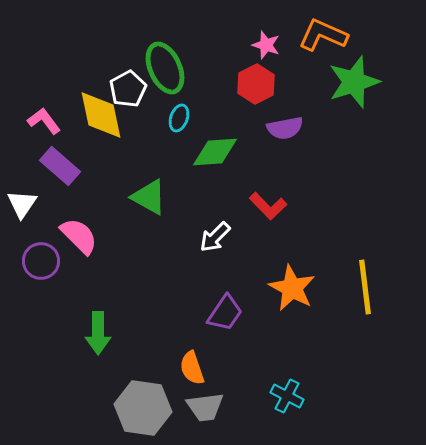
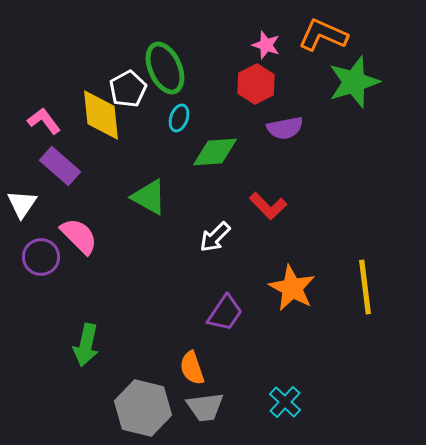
yellow diamond: rotated 6 degrees clockwise
purple circle: moved 4 px up
green arrow: moved 12 px left, 12 px down; rotated 12 degrees clockwise
cyan cross: moved 2 px left, 6 px down; rotated 16 degrees clockwise
gray hexagon: rotated 6 degrees clockwise
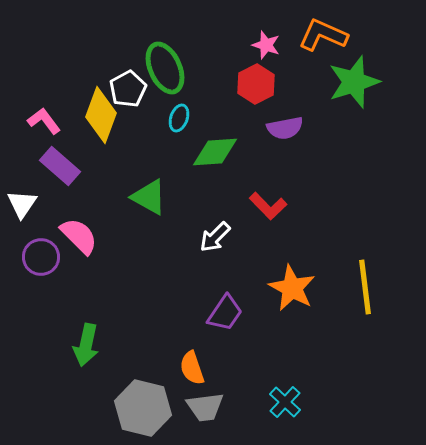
yellow diamond: rotated 26 degrees clockwise
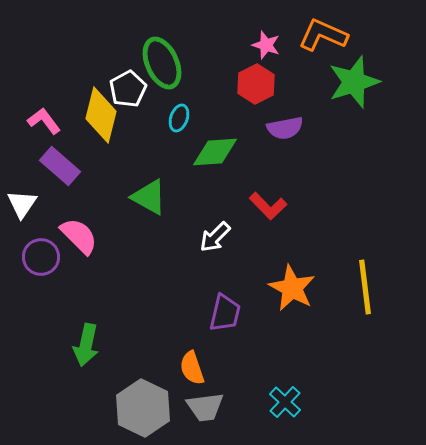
green ellipse: moved 3 px left, 5 px up
yellow diamond: rotated 6 degrees counterclockwise
purple trapezoid: rotated 21 degrees counterclockwise
gray hexagon: rotated 12 degrees clockwise
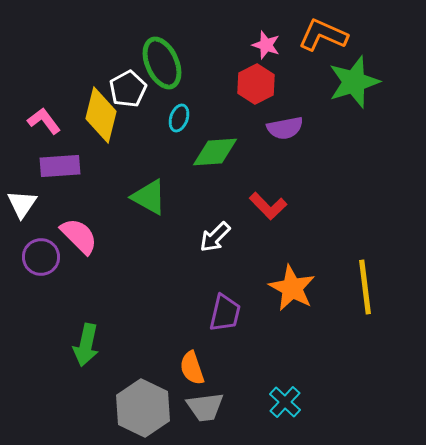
purple rectangle: rotated 45 degrees counterclockwise
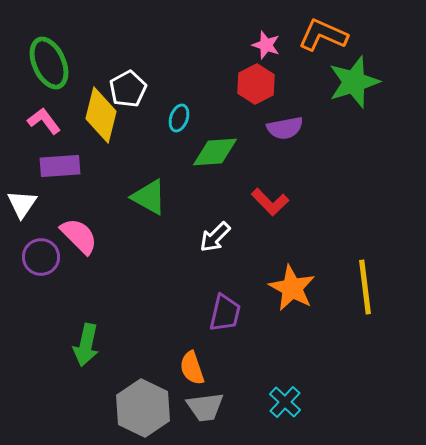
green ellipse: moved 113 px left
red L-shape: moved 2 px right, 4 px up
